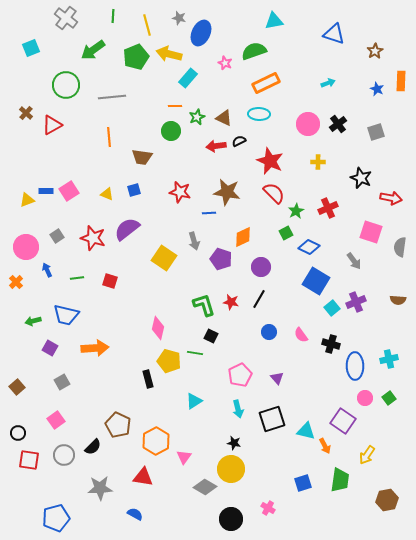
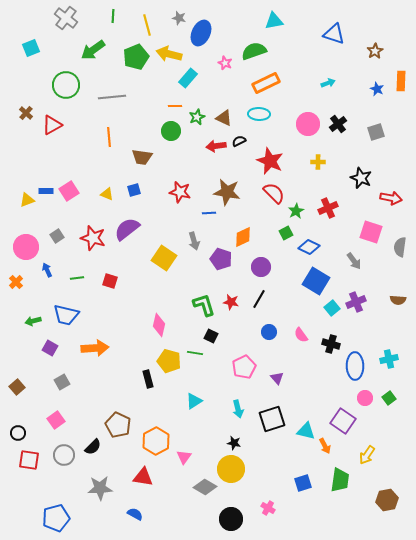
pink diamond at (158, 328): moved 1 px right, 3 px up
pink pentagon at (240, 375): moved 4 px right, 8 px up
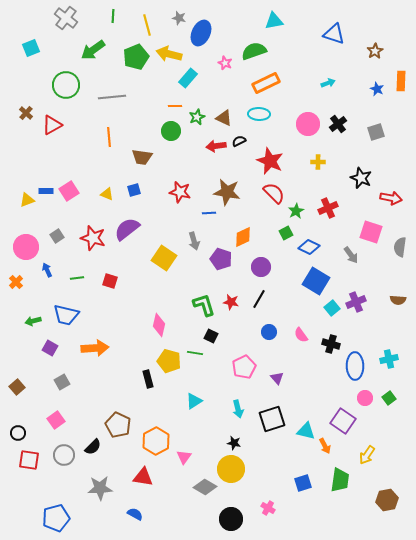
gray arrow at (354, 261): moved 3 px left, 6 px up
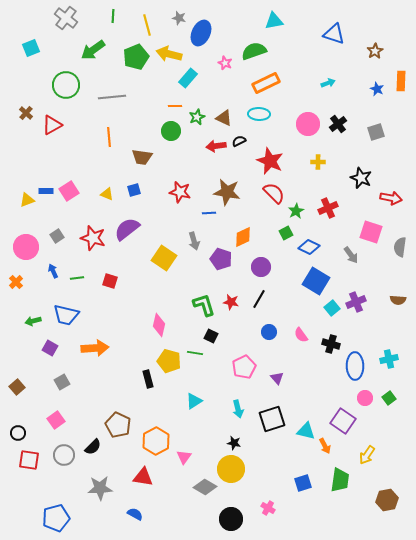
blue arrow at (47, 270): moved 6 px right, 1 px down
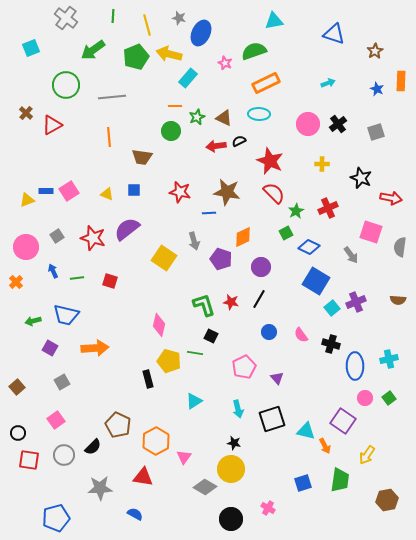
yellow cross at (318, 162): moved 4 px right, 2 px down
blue square at (134, 190): rotated 16 degrees clockwise
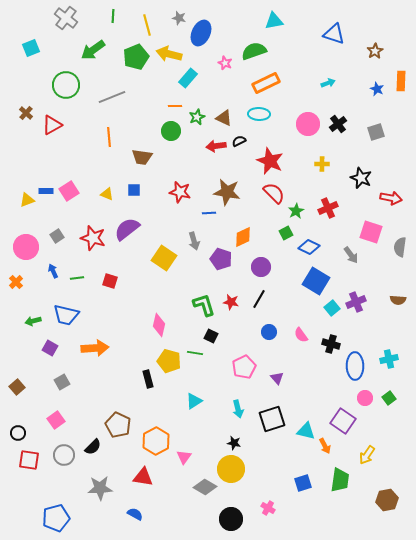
gray line at (112, 97): rotated 16 degrees counterclockwise
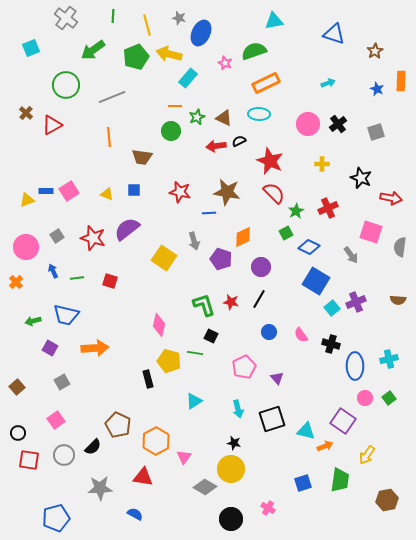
orange arrow at (325, 446): rotated 84 degrees counterclockwise
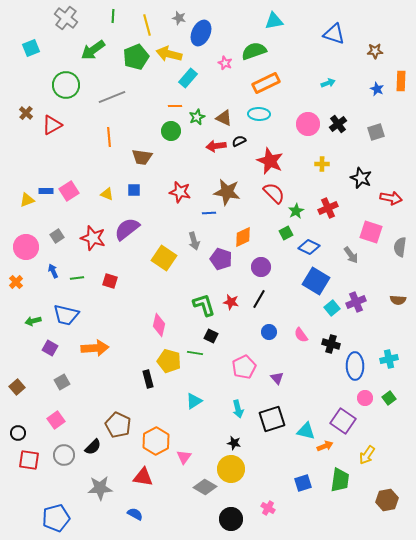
brown star at (375, 51): rotated 28 degrees clockwise
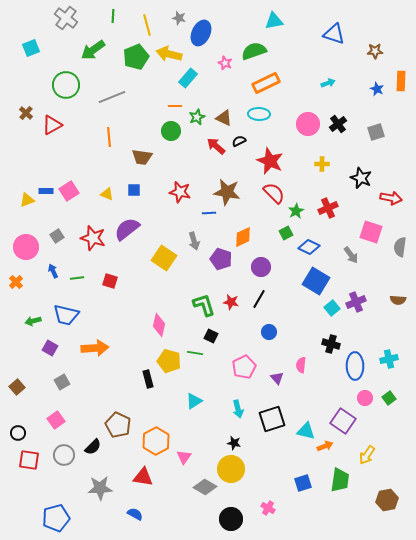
red arrow at (216, 146): rotated 48 degrees clockwise
pink semicircle at (301, 335): moved 30 px down; rotated 42 degrees clockwise
